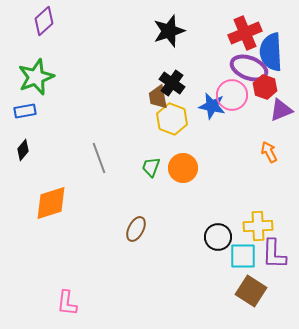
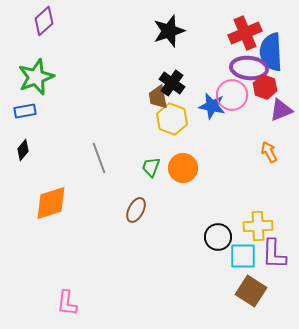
purple ellipse: rotated 15 degrees counterclockwise
brown ellipse: moved 19 px up
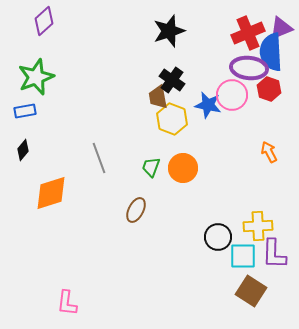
red cross: moved 3 px right
black cross: moved 3 px up
red hexagon: moved 4 px right, 2 px down
blue star: moved 4 px left, 1 px up
purple triangle: moved 82 px up
orange diamond: moved 10 px up
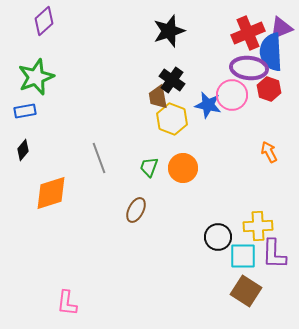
green trapezoid: moved 2 px left
brown square: moved 5 px left
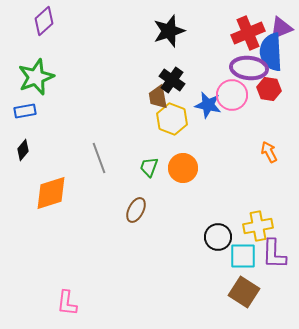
red hexagon: rotated 10 degrees counterclockwise
yellow cross: rotated 8 degrees counterclockwise
brown square: moved 2 px left, 1 px down
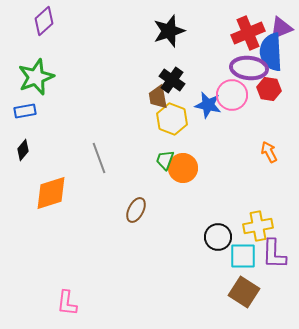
green trapezoid: moved 16 px right, 7 px up
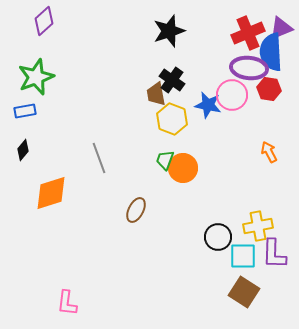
brown trapezoid: moved 2 px left, 3 px up
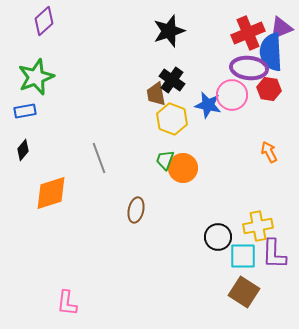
brown ellipse: rotated 15 degrees counterclockwise
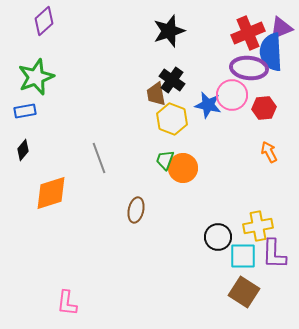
red hexagon: moved 5 px left, 19 px down; rotated 15 degrees counterclockwise
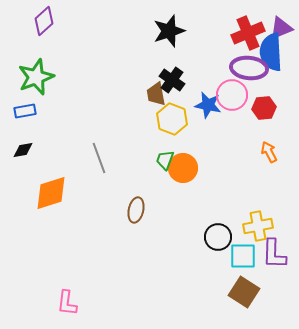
black diamond: rotated 40 degrees clockwise
